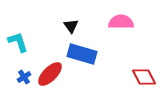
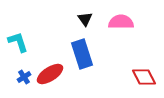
black triangle: moved 14 px right, 7 px up
blue rectangle: rotated 56 degrees clockwise
red ellipse: rotated 12 degrees clockwise
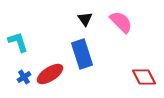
pink semicircle: rotated 45 degrees clockwise
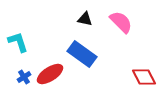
black triangle: rotated 42 degrees counterclockwise
blue rectangle: rotated 36 degrees counterclockwise
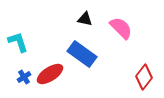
pink semicircle: moved 6 px down
red diamond: rotated 65 degrees clockwise
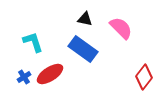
cyan L-shape: moved 15 px right
blue rectangle: moved 1 px right, 5 px up
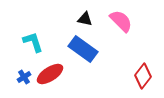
pink semicircle: moved 7 px up
red diamond: moved 1 px left, 1 px up
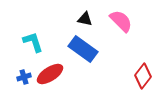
blue cross: rotated 16 degrees clockwise
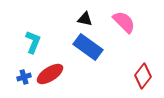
pink semicircle: moved 3 px right, 1 px down
cyan L-shape: rotated 40 degrees clockwise
blue rectangle: moved 5 px right, 2 px up
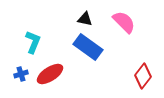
blue cross: moved 3 px left, 3 px up
